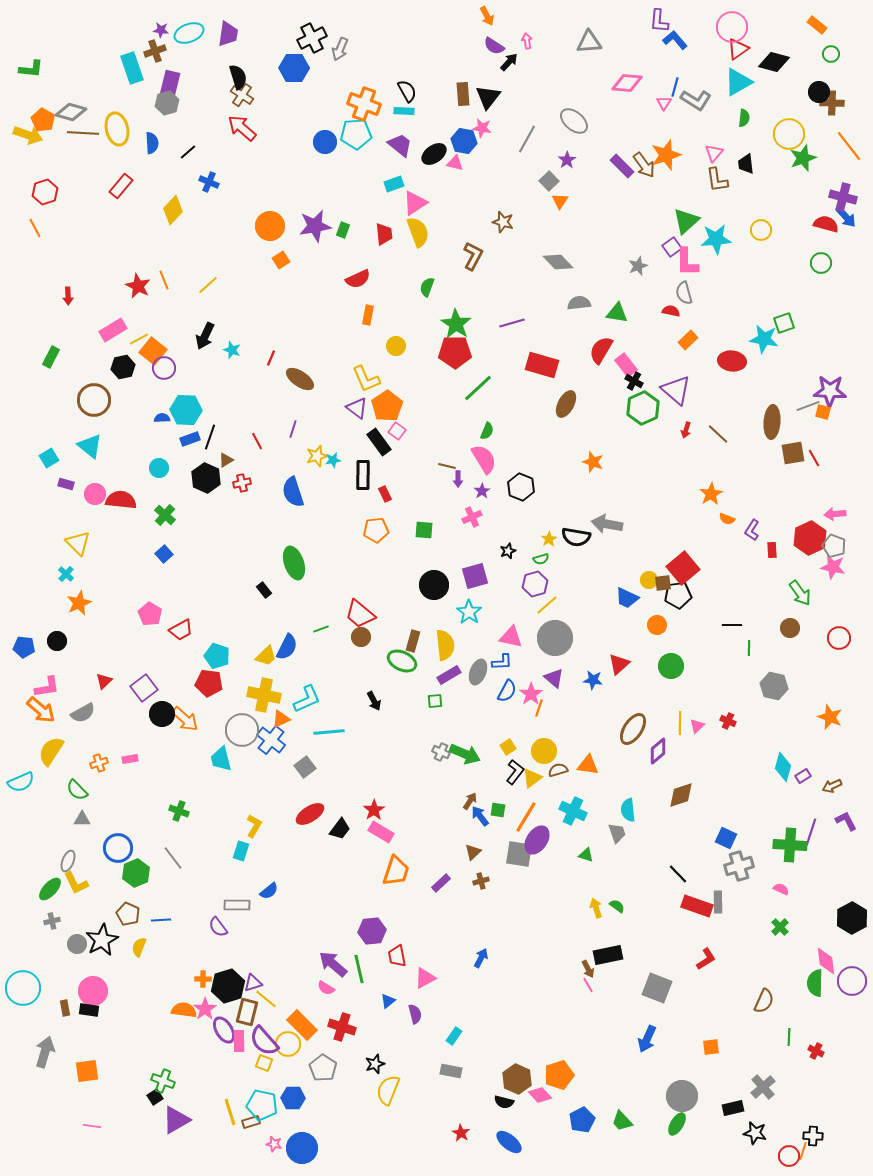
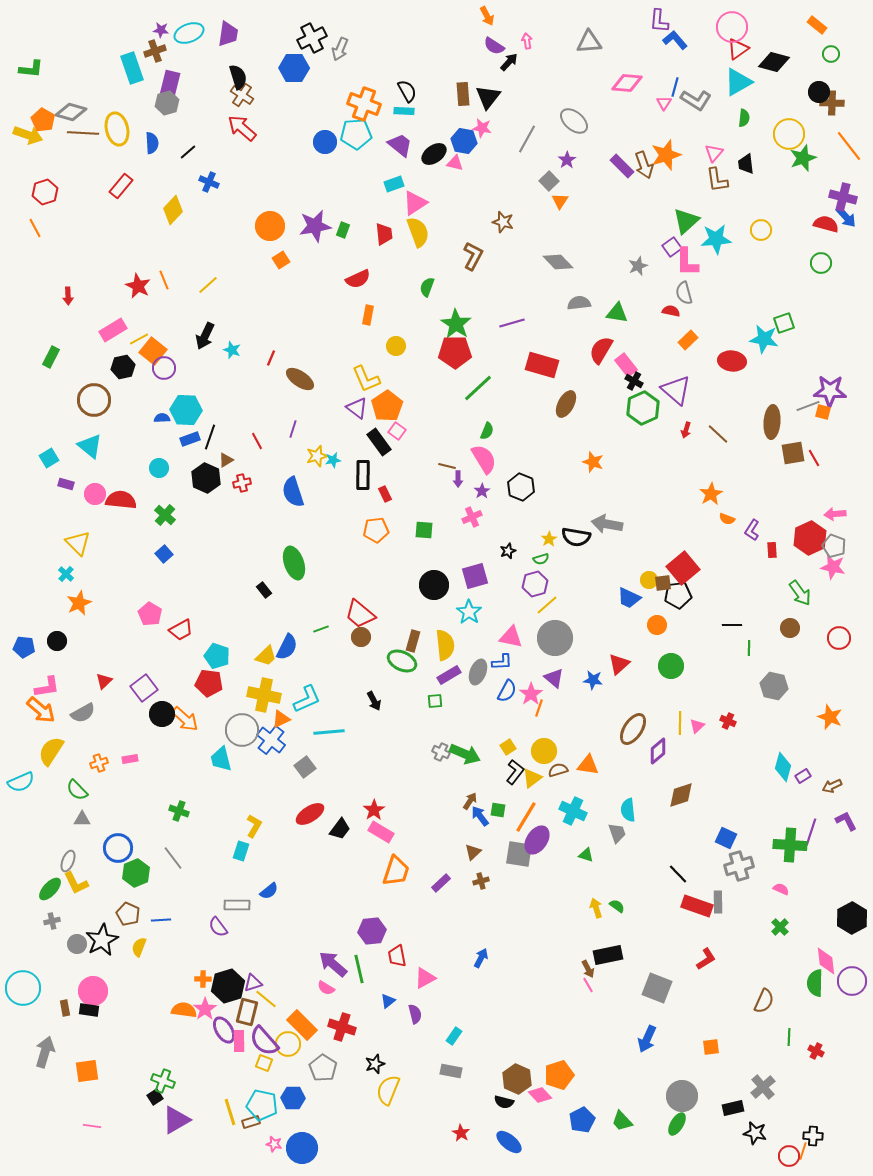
brown arrow at (644, 165): rotated 16 degrees clockwise
blue trapezoid at (627, 598): moved 2 px right
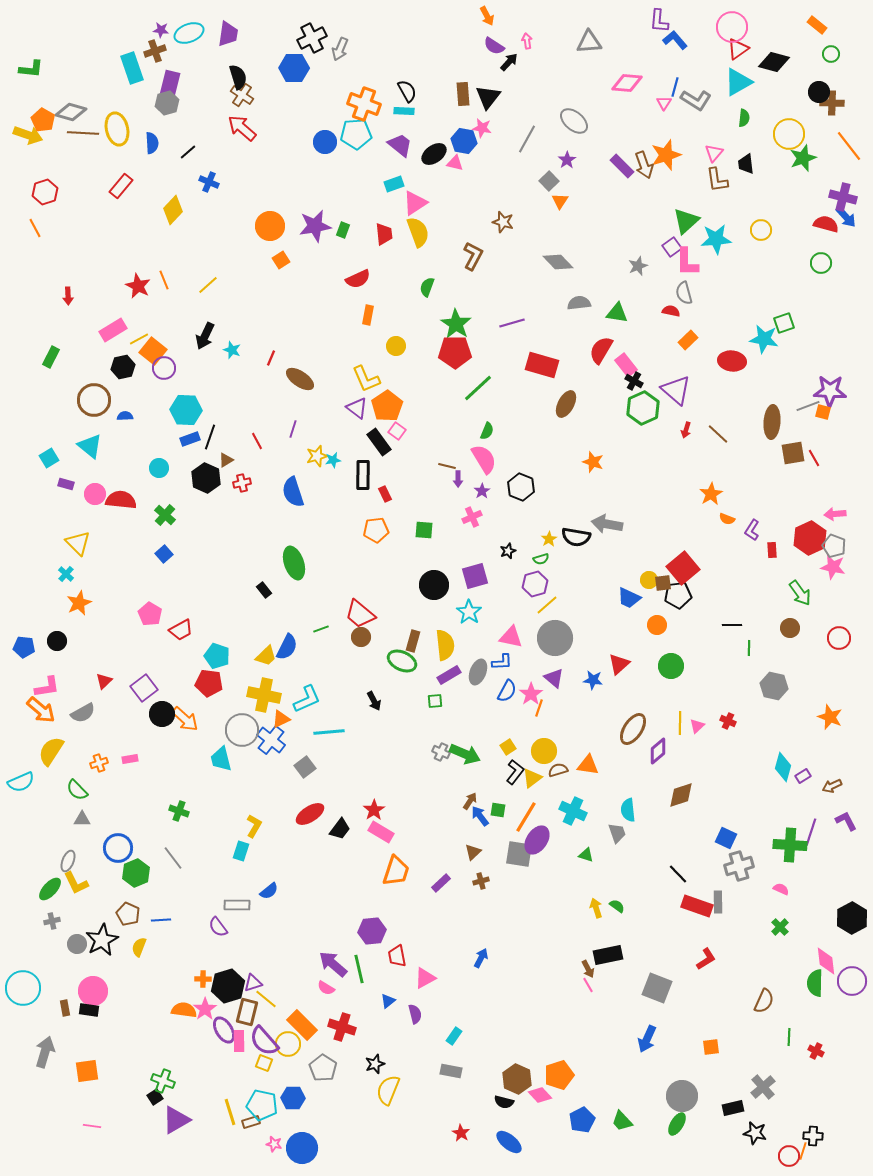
blue semicircle at (162, 418): moved 37 px left, 2 px up
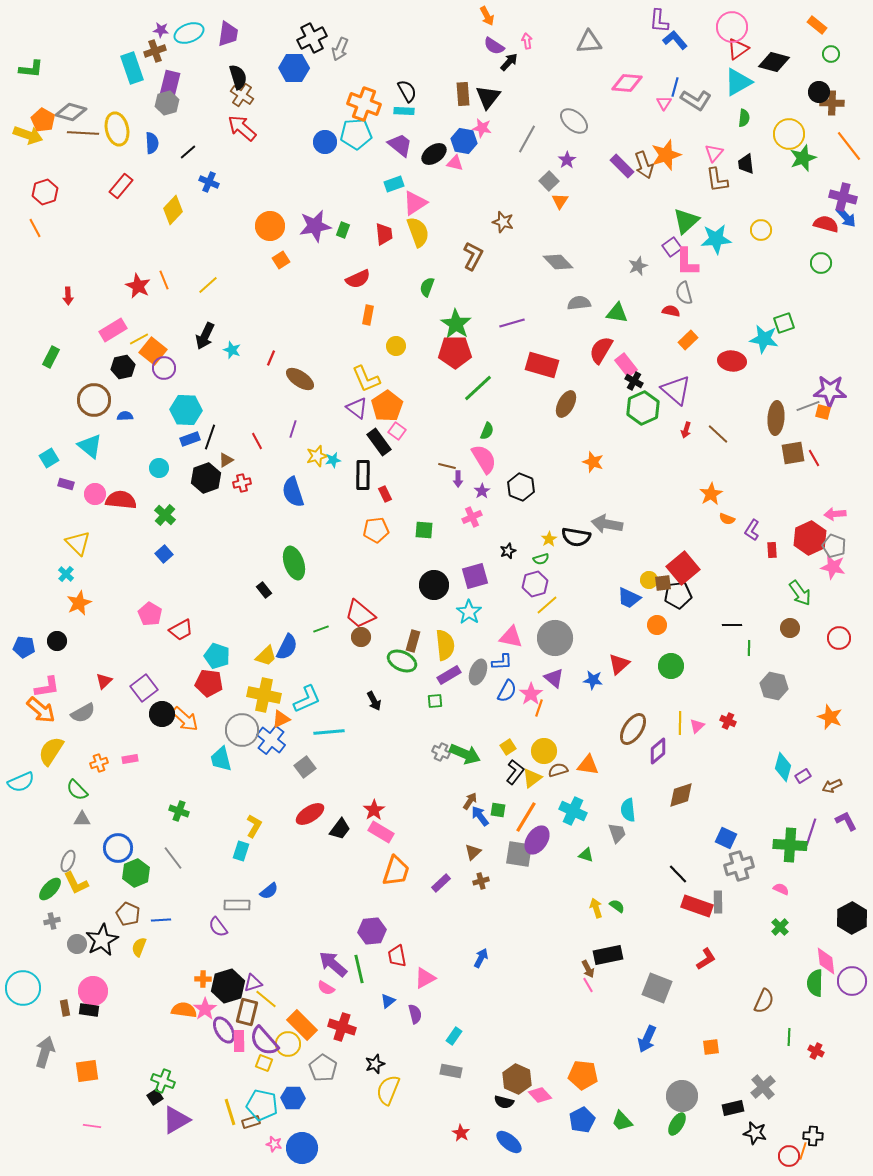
brown ellipse at (772, 422): moved 4 px right, 4 px up
black hexagon at (206, 478): rotated 16 degrees clockwise
orange pentagon at (559, 1075): moved 24 px right; rotated 24 degrees clockwise
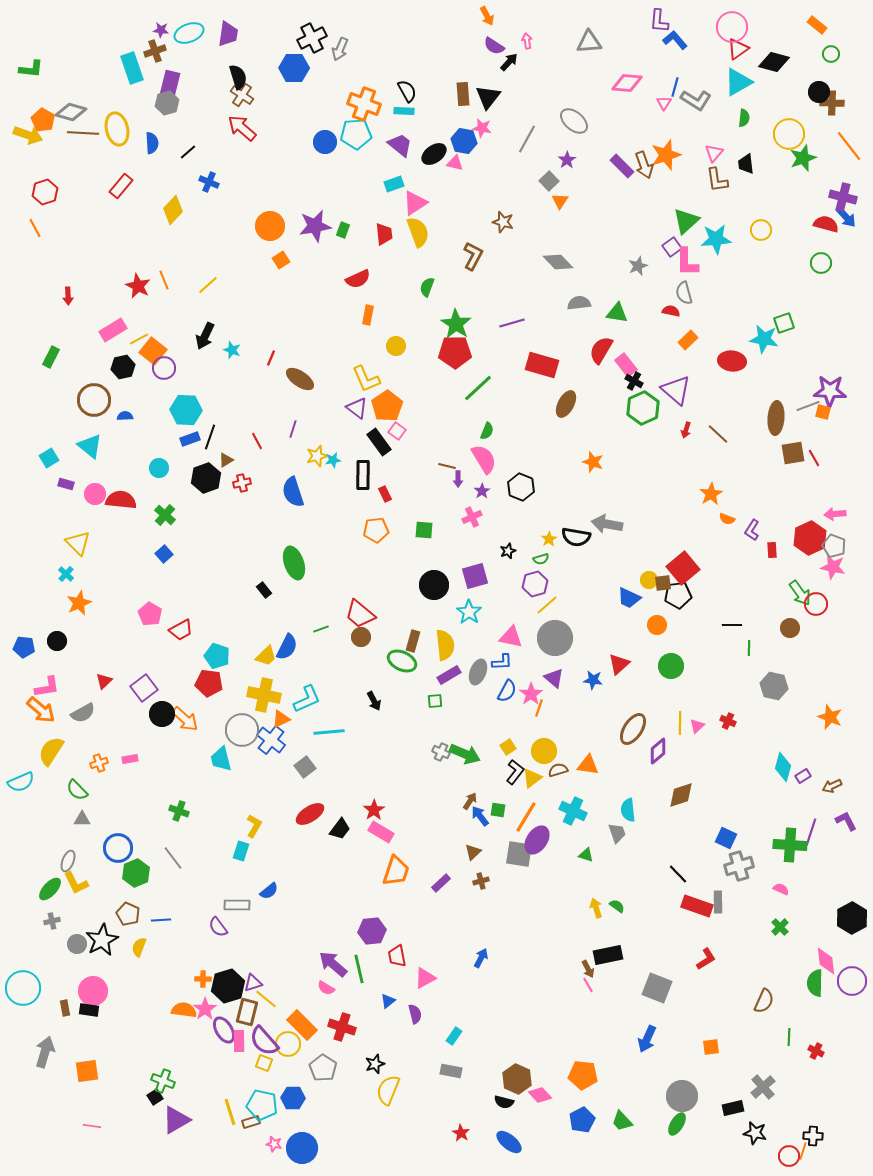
red circle at (839, 638): moved 23 px left, 34 px up
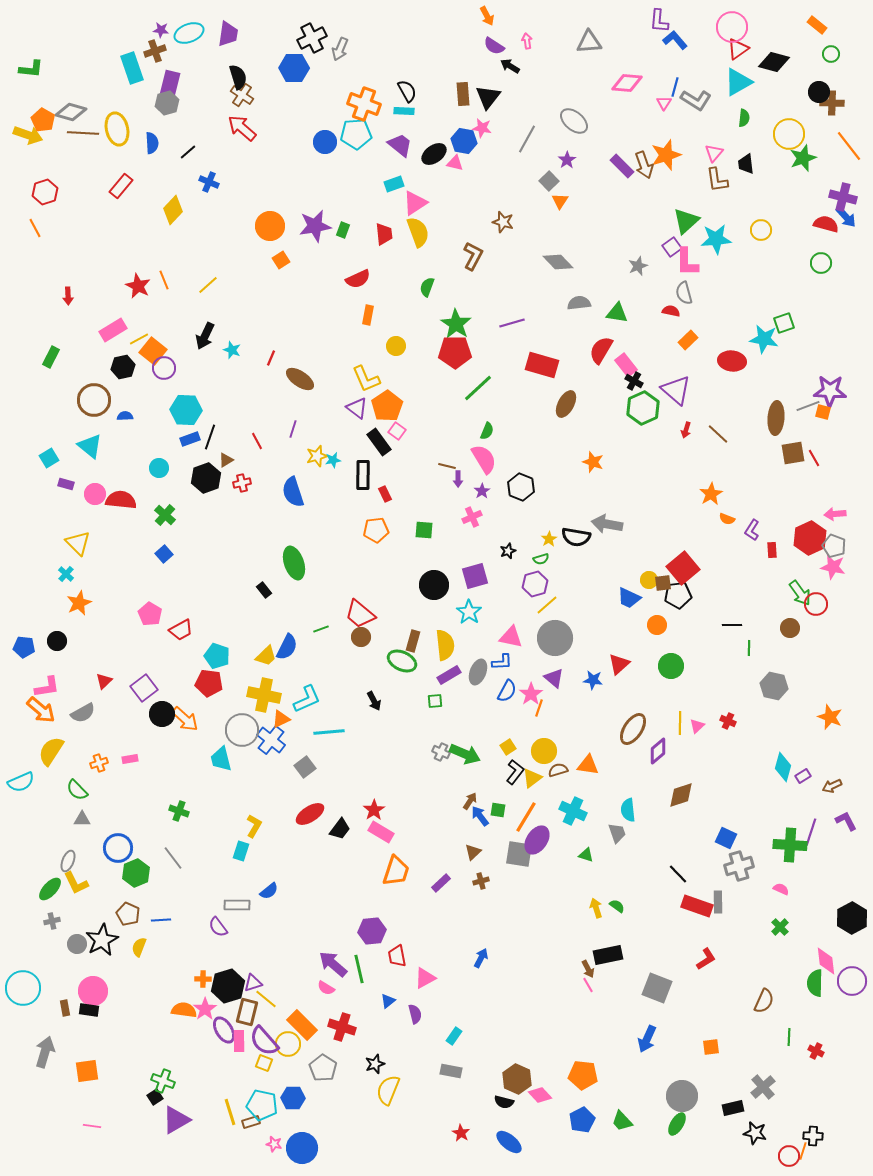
black arrow at (509, 62): moved 1 px right, 4 px down; rotated 102 degrees counterclockwise
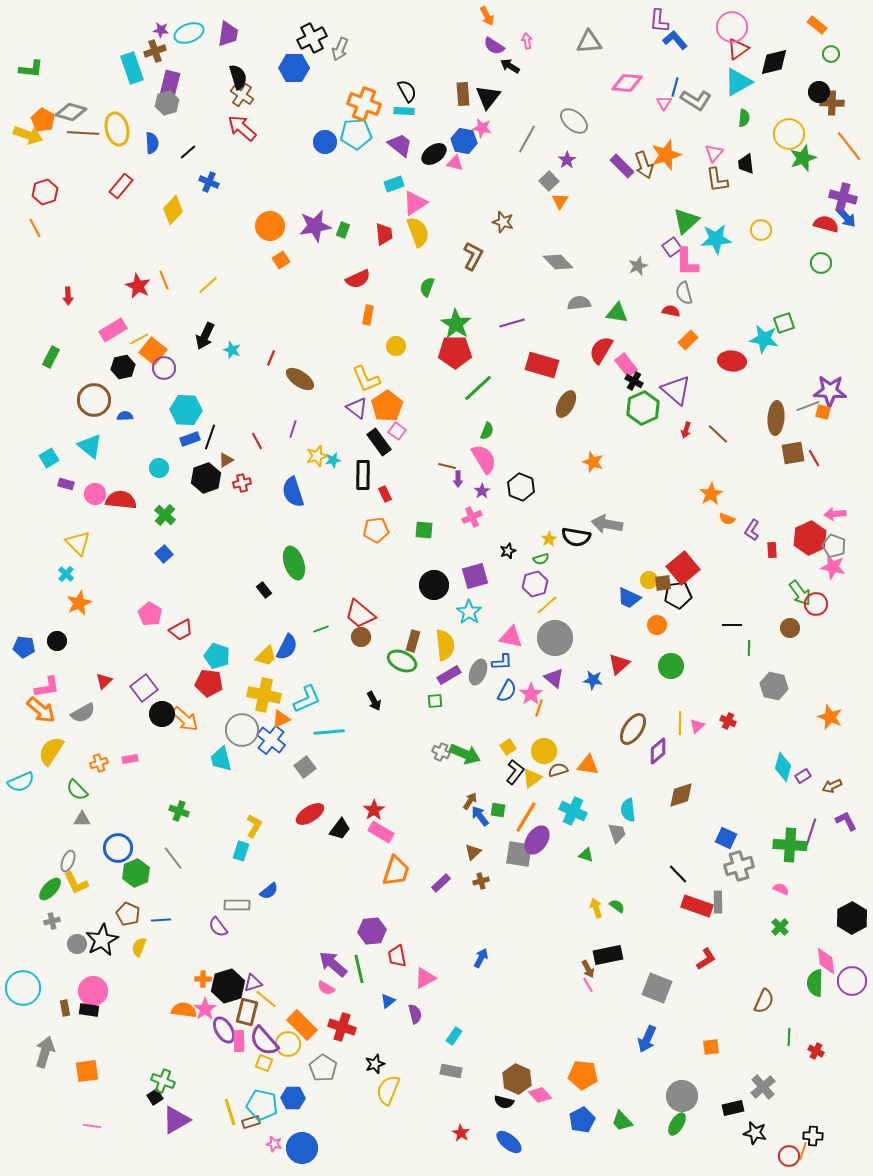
black diamond at (774, 62): rotated 28 degrees counterclockwise
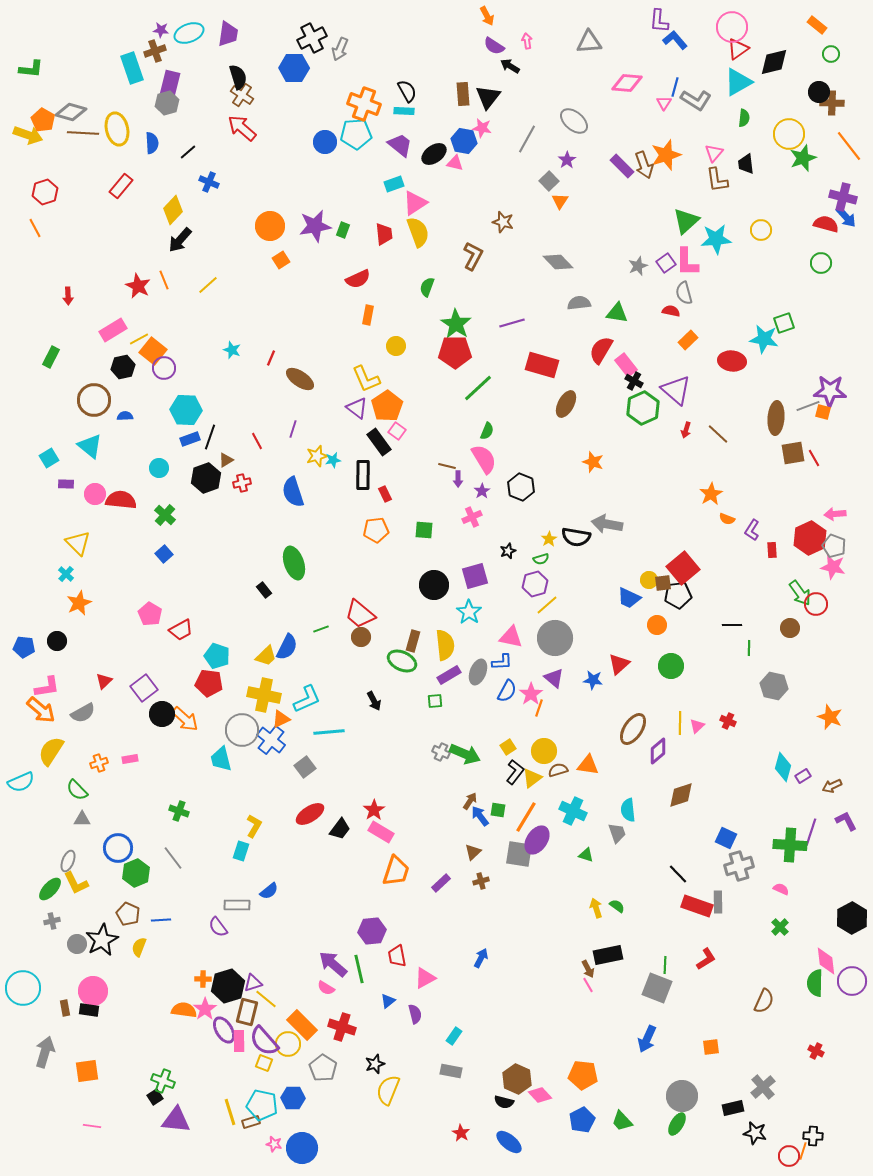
purple square at (672, 247): moved 6 px left, 16 px down
black arrow at (205, 336): moved 25 px left, 96 px up; rotated 16 degrees clockwise
purple rectangle at (66, 484): rotated 14 degrees counterclockwise
green line at (789, 1037): moved 124 px left, 72 px up
purple triangle at (176, 1120): rotated 36 degrees clockwise
